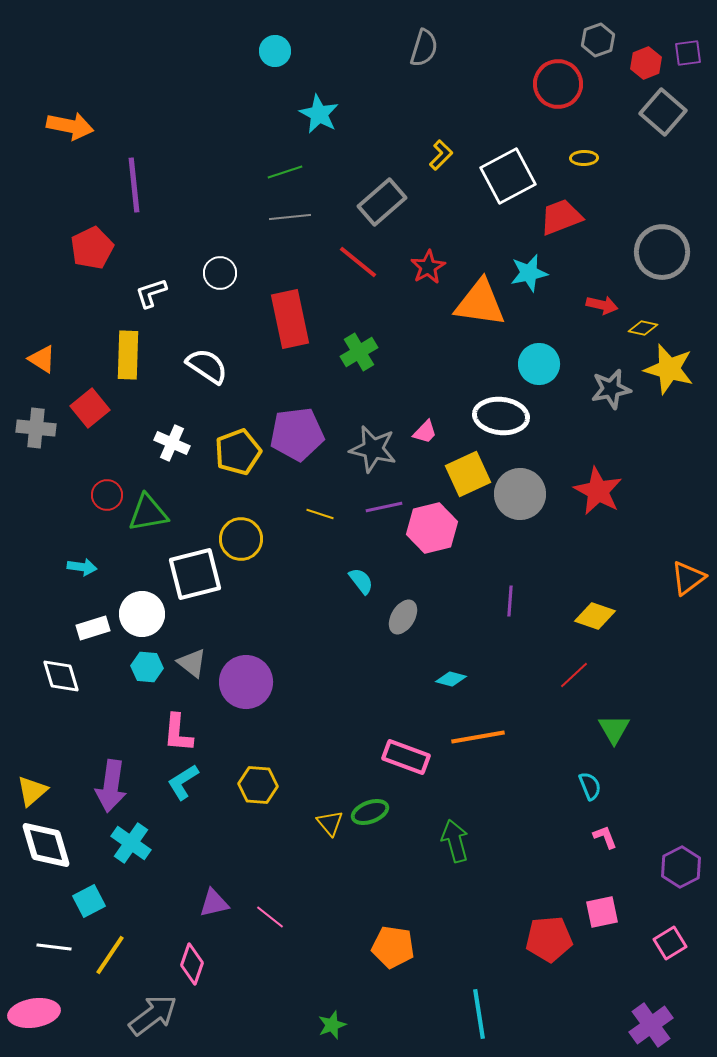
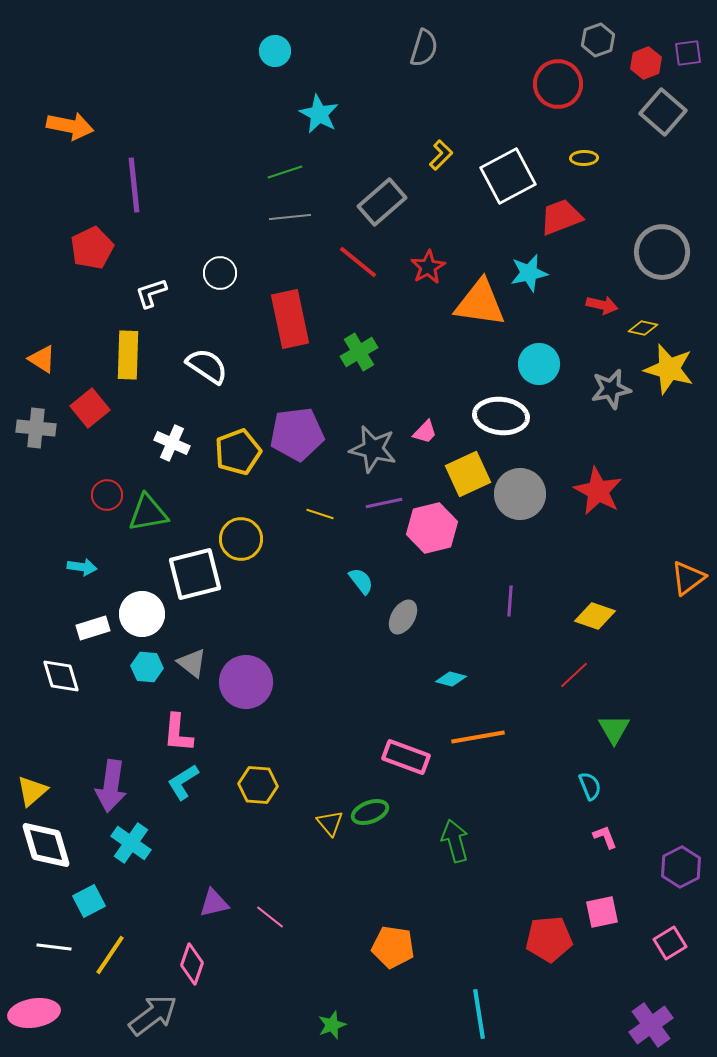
purple line at (384, 507): moved 4 px up
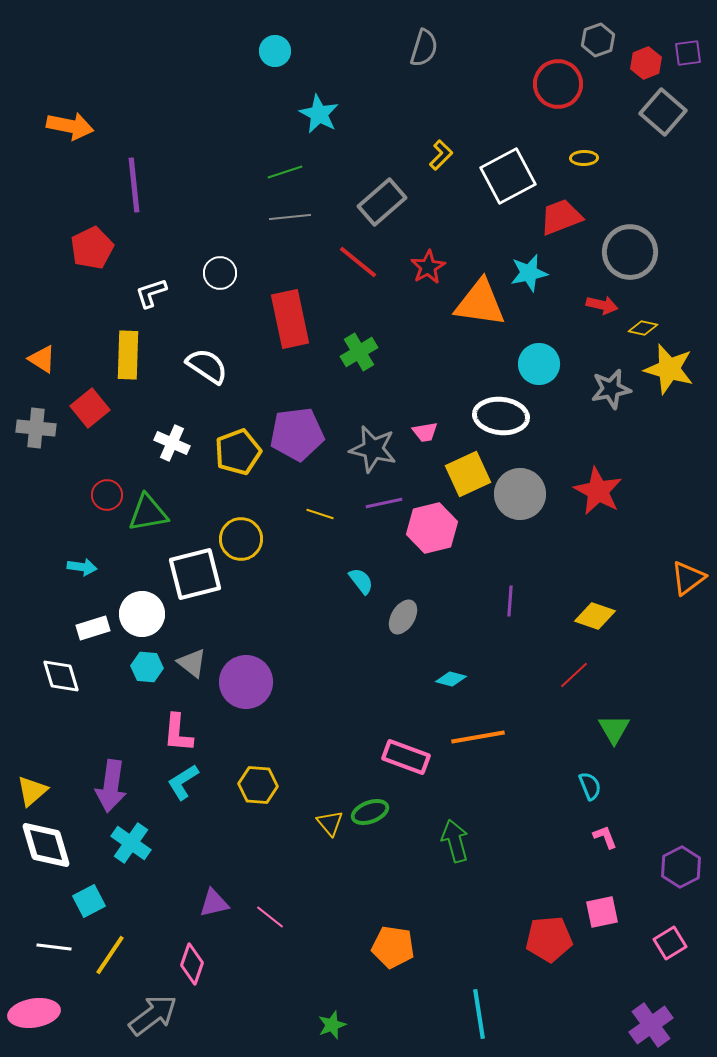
gray circle at (662, 252): moved 32 px left
pink trapezoid at (425, 432): rotated 36 degrees clockwise
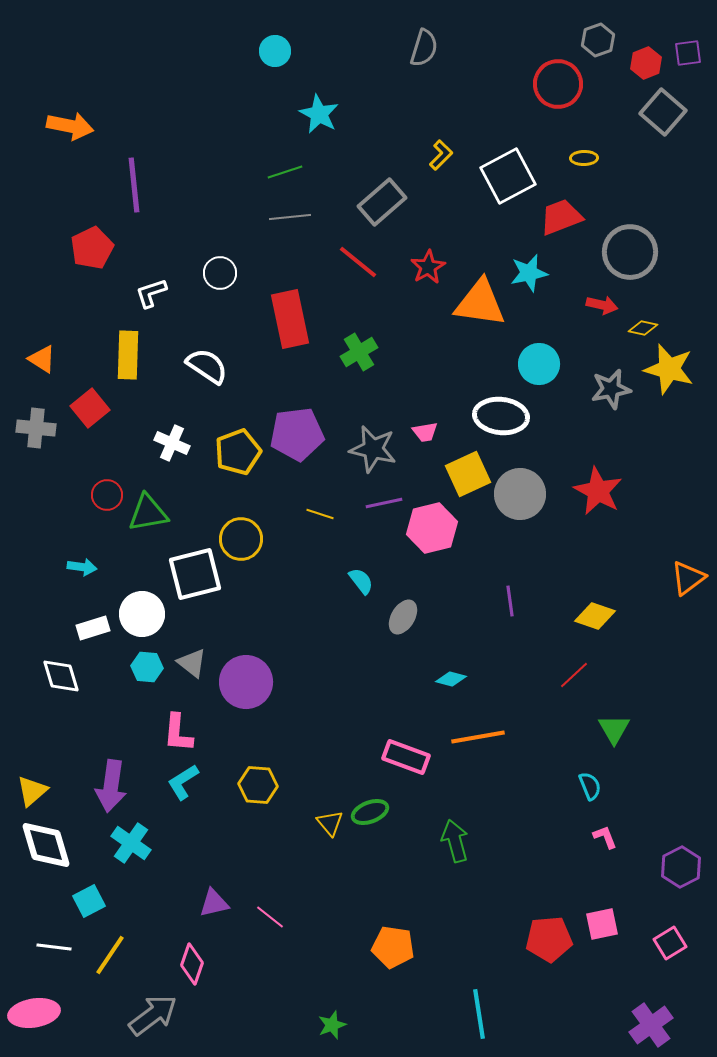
purple line at (510, 601): rotated 12 degrees counterclockwise
pink square at (602, 912): moved 12 px down
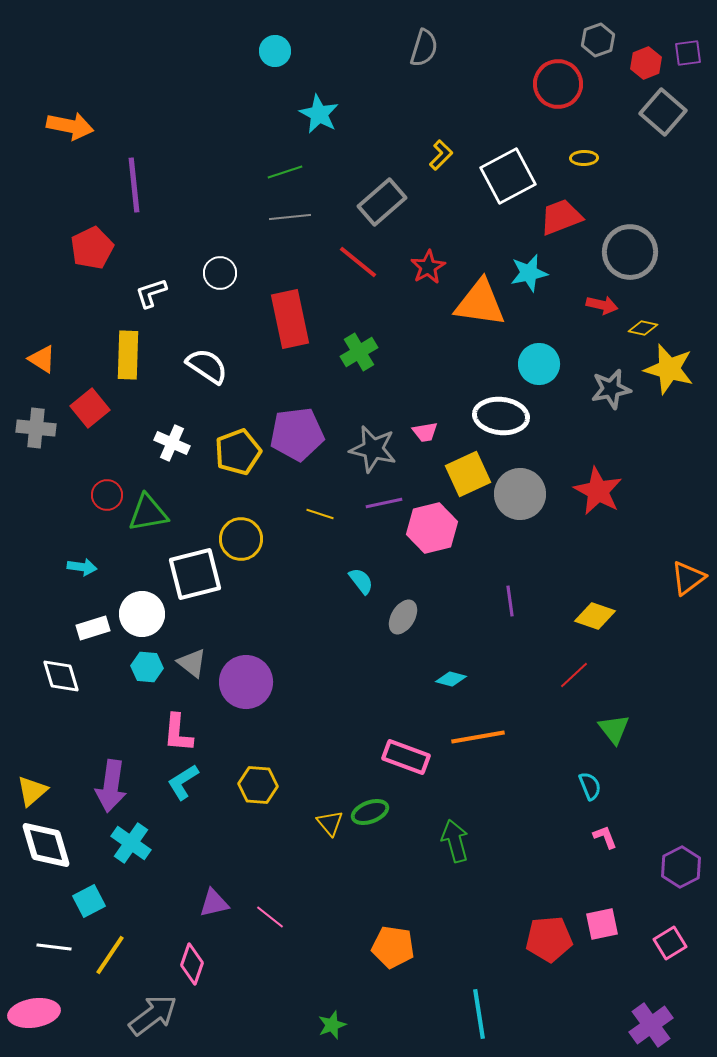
green triangle at (614, 729): rotated 8 degrees counterclockwise
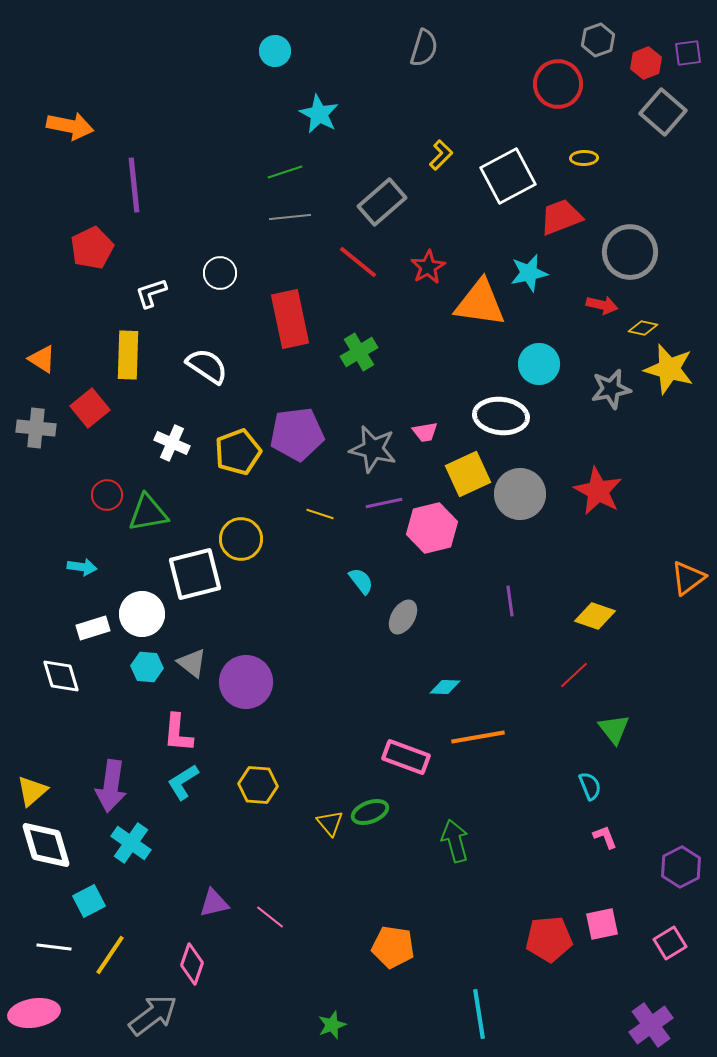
cyan diamond at (451, 679): moved 6 px left, 8 px down; rotated 12 degrees counterclockwise
